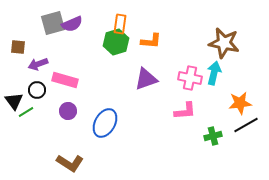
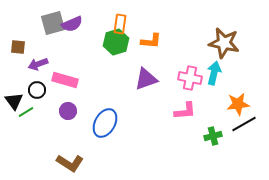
orange star: moved 2 px left, 1 px down
black line: moved 2 px left, 1 px up
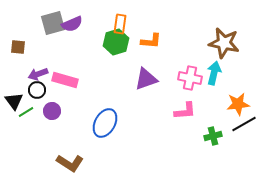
purple arrow: moved 10 px down
purple circle: moved 16 px left
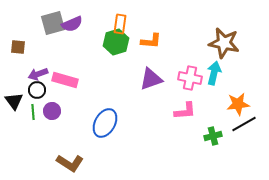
purple triangle: moved 5 px right
green line: moved 7 px right; rotated 63 degrees counterclockwise
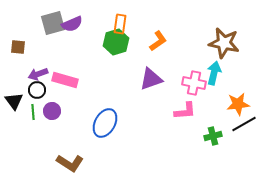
orange L-shape: moved 7 px right; rotated 40 degrees counterclockwise
pink cross: moved 4 px right, 5 px down
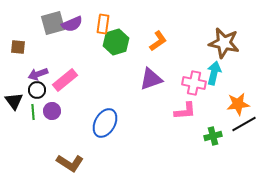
orange rectangle: moved 17 px left
pink rectangle: rotated 55 degrees counterclockwise
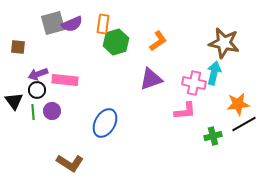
pink rectangle: rotated 45 degrees clockwise
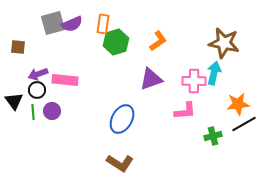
pink cross: moved 2 px up; rotated 10 degrees counterclockwise
blue ellipse: moved 17 px right, 4 px up
brown L-shape: moved 50 px right
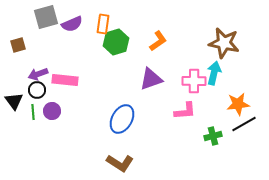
gray square: moved 7 px left, 6 px up
brown square: moved 2 px up; rotated 21 degrees counterclockwise
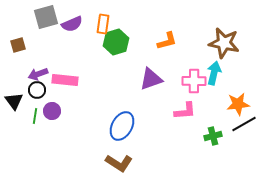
orange L-shape: moved 9 px right; rotated 20 degrees clockwise
green line: moved 2 px right, 4 px down; rotated 14 degrees clockwise
blue ellipse: moved 7 px down
brown L-shape: moved 1 px left
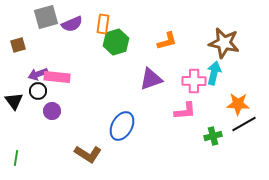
pink rectangle: moved 8 px left, 3 px up
black circle: moved 1 px right, 1 px down
orange star: rotated 10 degrees clockwise
green line: moved 19 px left, 42 px down
brown L-shape: moved 31 px left, 9 px up
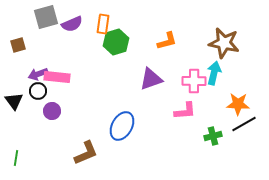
brown L-shape: moved 2 px left, 1 px up; rotated 56 degrees counterclockwise
